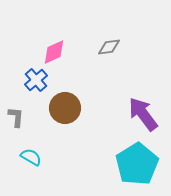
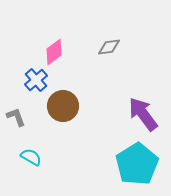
pink diamond: rotated 12 degrees counterclockwise
brown circle: moved 2 px left, 2 px up
gray L-shape: rotated 25 degrees counterclockwise
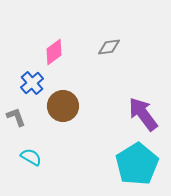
blue cross: moved 4 px left, 3 px down
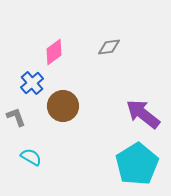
purple arrow: rotated 15 degrees counterclockwise
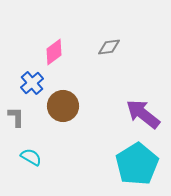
gray L-shape: rotated 20 degrees clockwise
